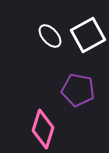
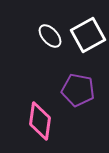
pink diamond: moved 3 px left, 8 px up; rotated 9 degrees counterclockwise
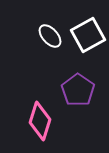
purple pentagon: rotated 24 degrees clockwise
pink diamond: rotated 9 degrees clockwise
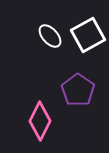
pink diamond: rotated 9 degrees clockwise
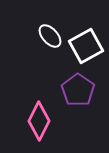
white square: moved 2 px left, 11 px down
pink diamond: moved 1 px left
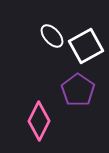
white ellipse: moved 2 px right
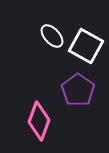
white square: rotated 32 degrees counterclockwise
pink diamond: rotated 6 degrees counterclockwise
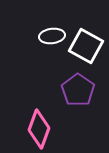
white ellipse: rotated 55 degrees counterclockwise
pink diamond: moved 8 px down
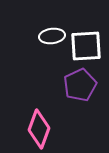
white square: rotated 32 degrees counterclockwise
purple pentagon: moved 2 px right, 5 px up; rotated 12 degrees clockwise
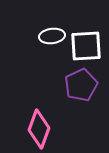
purple pentagon: moved 1 px right
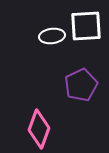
white square: moved 20 px up
